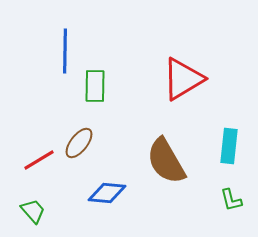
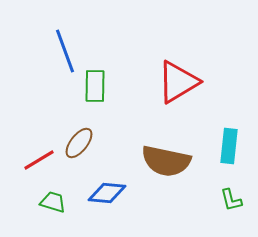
blue line: rotated 21 degrees counterclockwise
red triangle: moved 5 px left, 3 px down
brown semicircle: rotated 48 degrees counterclockwise
green trapezoid: moved 20 px right, 9 px up; rotated 32 degrees counterclockwise
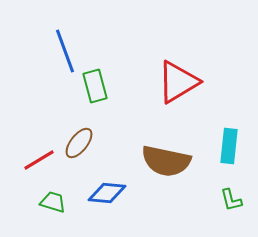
green rectangle: rotated 16 degrees counterclockwise
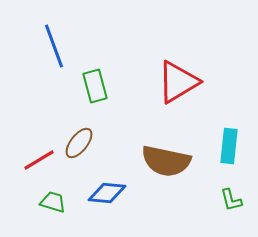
blue line: moved 11 px left, 5 px up
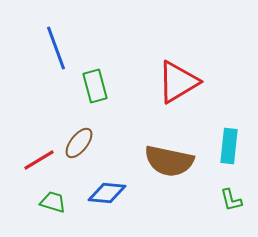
blue line: moved 2 px right, 2 px down
brown semicircle: moved 3 px right
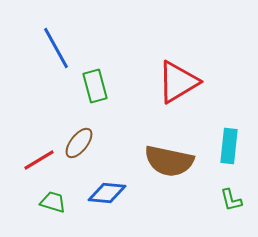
blue line: rotated 9 degrees counterclockwise
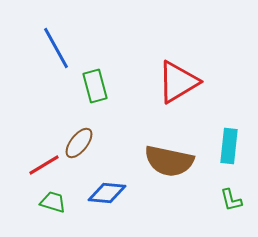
red line: moved 5 px right, 5 px down
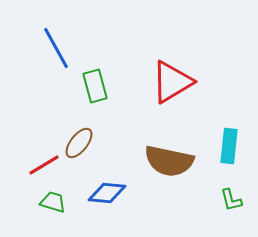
red triangle: moved 6 px left
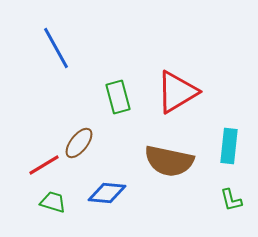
red triangle: moved 5 px right, 10 px down
green rectangle: moved 23 px right, 11 px down
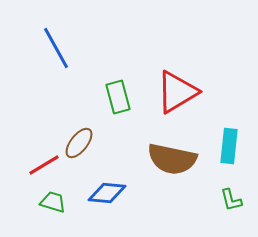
brown semicircle: moved 3 px right, 2 px up
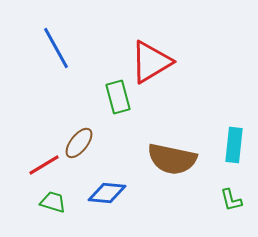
red triangle: moved 26 px left, 30 px up
cyan rectangle: moved 5 px right, 1 px up
